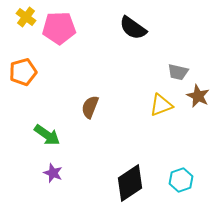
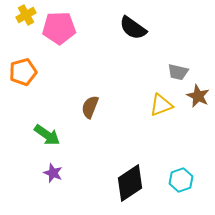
yellow cross: moved 2 px up; rotated 24 degrees clockwise
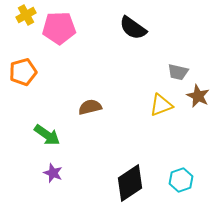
brown semicircle: rotated 55 degrees clockwise
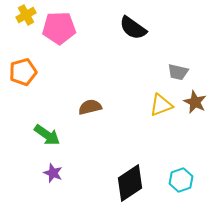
brown star: moved 3 px left, 6 px down
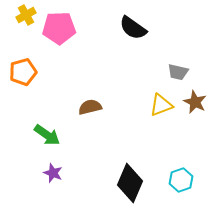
black diamond: rotated 33 degrees counterclockwise
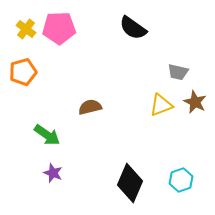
yellow cross: moved 14 px down; rotated 24 degrees counterclockwise
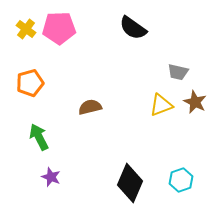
orange pentagon: moved 7 px right, 11 px down
green arrow: moved 8 px left, 2 px down; rotated 152 degrees counterclockwise
purple star: moved 2 px left, 4 px down
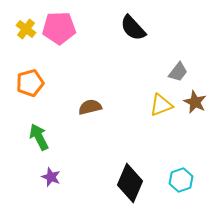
black semicircle: rotated 12 degrees clockwise
gray trapezoid: rotated 65 degrees counterclockwise
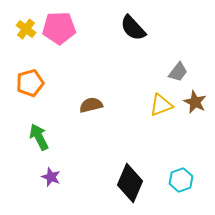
brown semicircle: moved 1 px right, 2 px up
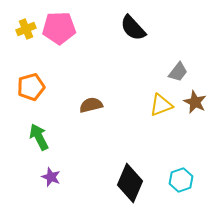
yellow cross: rotated 30 degrees clockwise
orange pentagon: moved 1 px right, 4 px down
